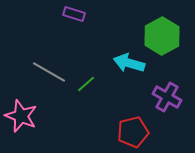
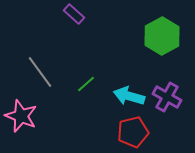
purple rectangle: rotated 25 degrees clockwise
cyan arrow: moved 33 px down
gray line: moved 9 px left; rotated 24 degrees clockwise
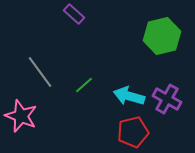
green hexagon: rotated 15 degrees clockwise
green line: moved 2 px left, 1 px down
purple cross: moved 2 px down
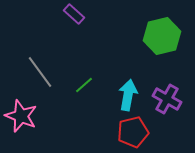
cyan arrow: moved 1 px left, 1 px up; rotated 84 degrees clockwise
